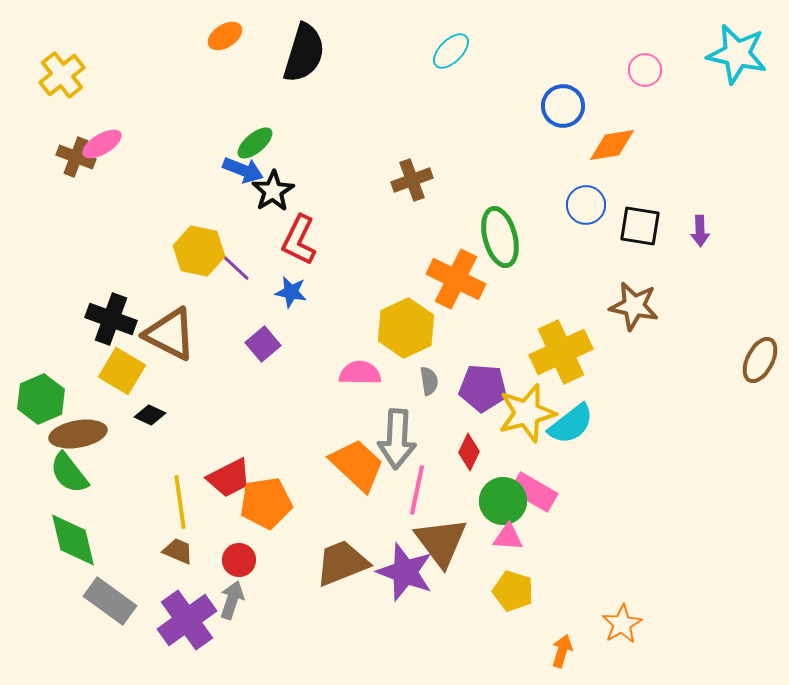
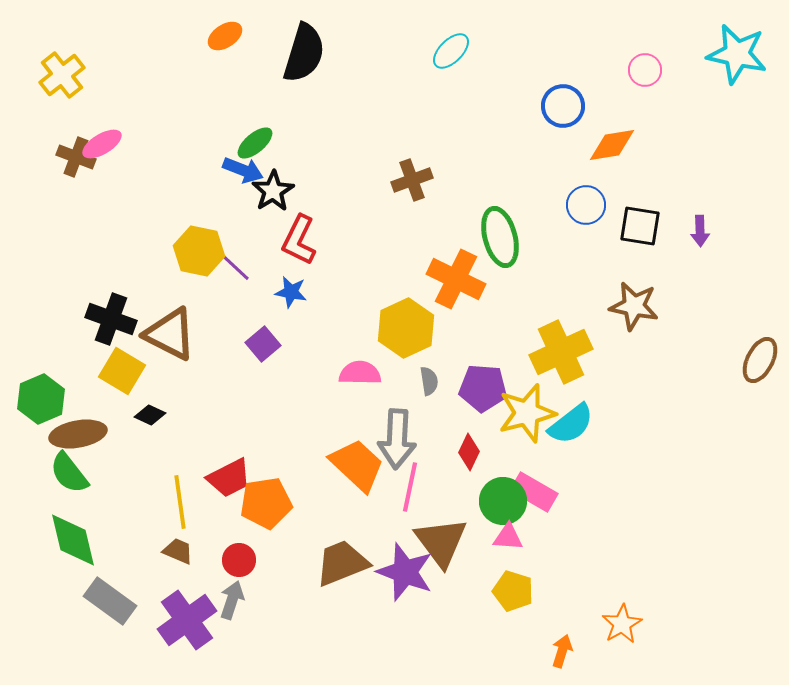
pink line at (417, 490): moved 7 px left, 3 px up
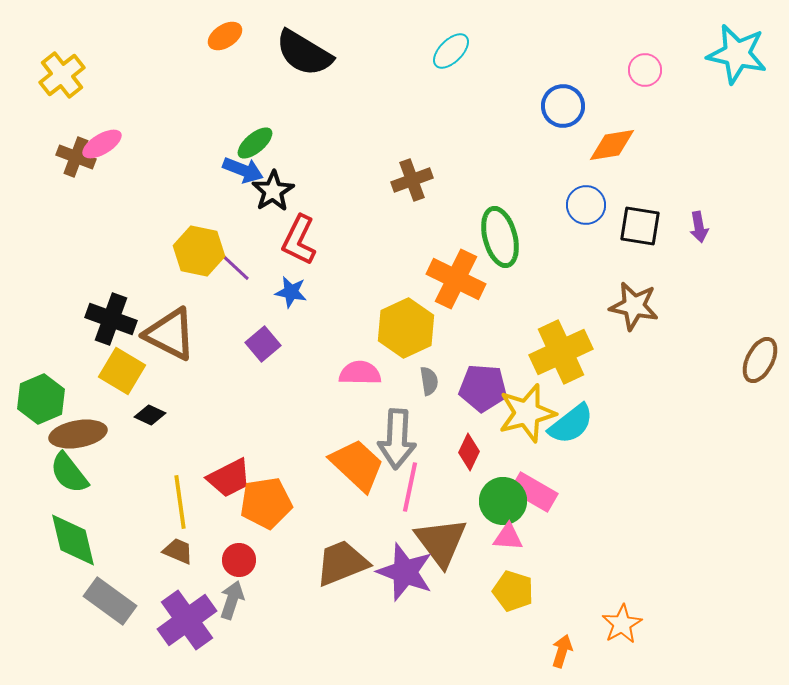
black semicircle at (304, 53): rotated 104 degrees clockwise
purple arrow at (700, 231): moved 1 px left, 4 px up; rotated 8 degrees counterclockwise
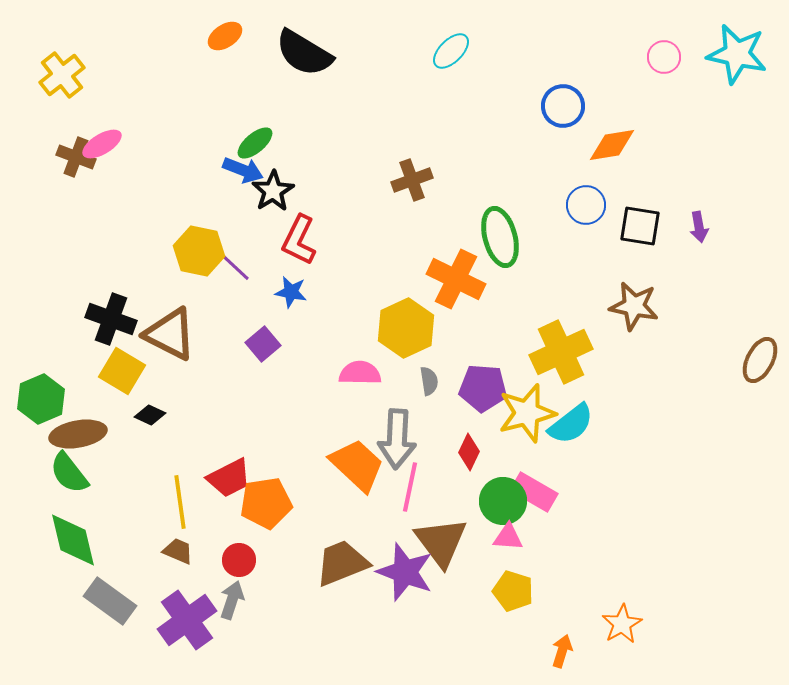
pink circle at (645, 70): moved 19 px right, 13 px up
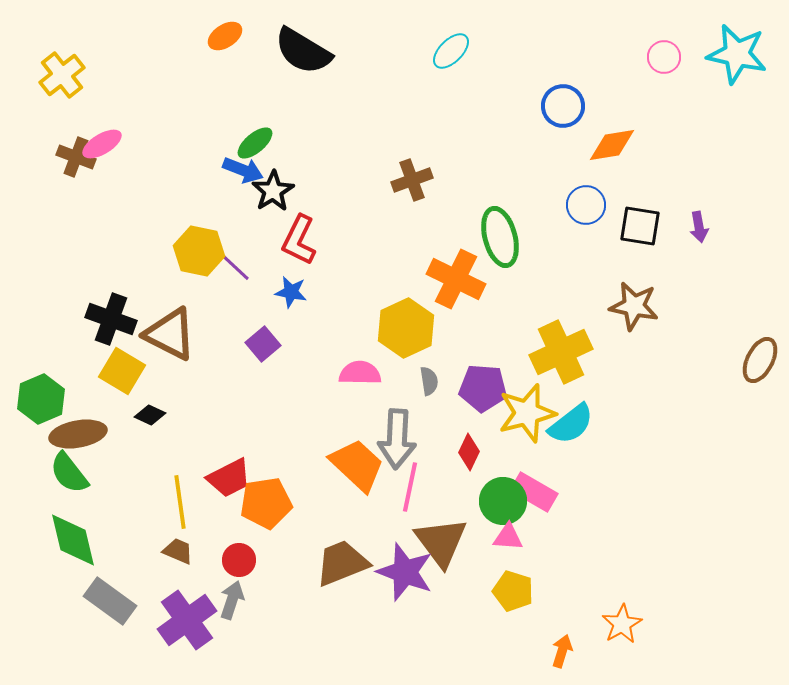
black semicircle at (304, 53): moved 1 px left, 2 px up
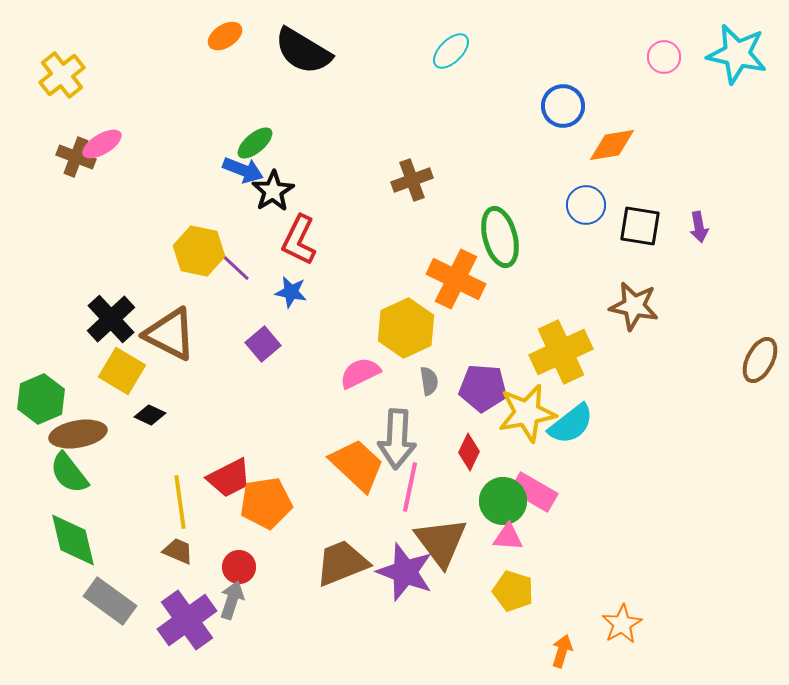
black cross at (111, 319): rotated 27 degrees clockwise
pink semicircle at (360, 373): rotated 27 degrees counterclockwise
yellow star at (527, 413): rotated 4 degrees clockwise
red circle at (239, 560): moved 7 px down
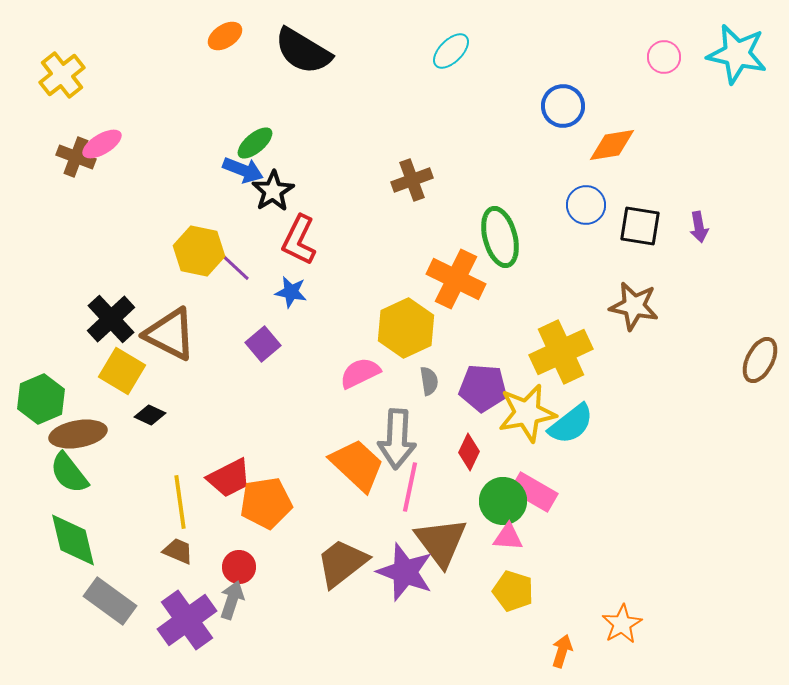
brown trapezoid at (342, 563): rotated 16 degrees counterclockwise
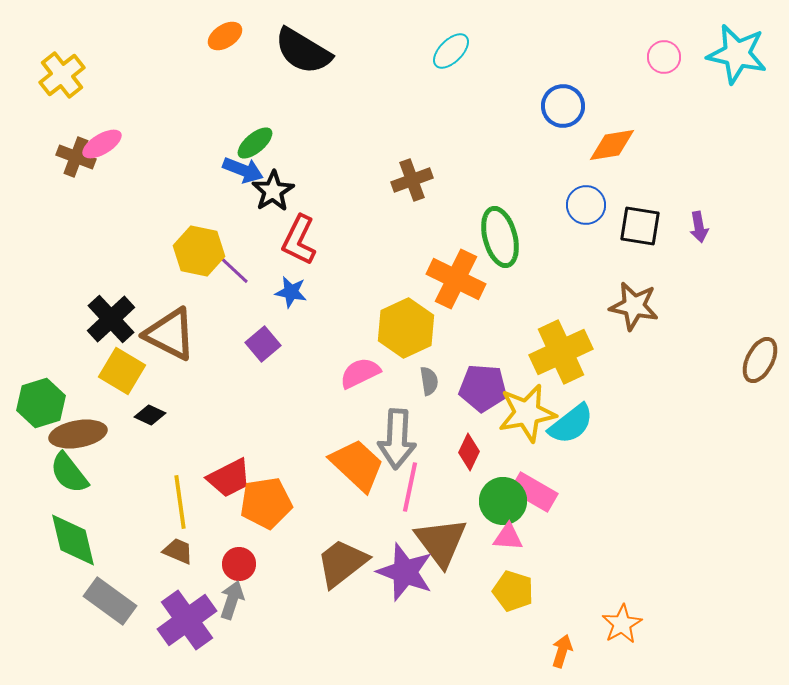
purple line at (235, 267): moved 1 px left, 3 px down
green hexagon at (41, 399): moved 4 px down; rotated 6 degrees clockwise
red circle at (239, 567): moved 3 px up
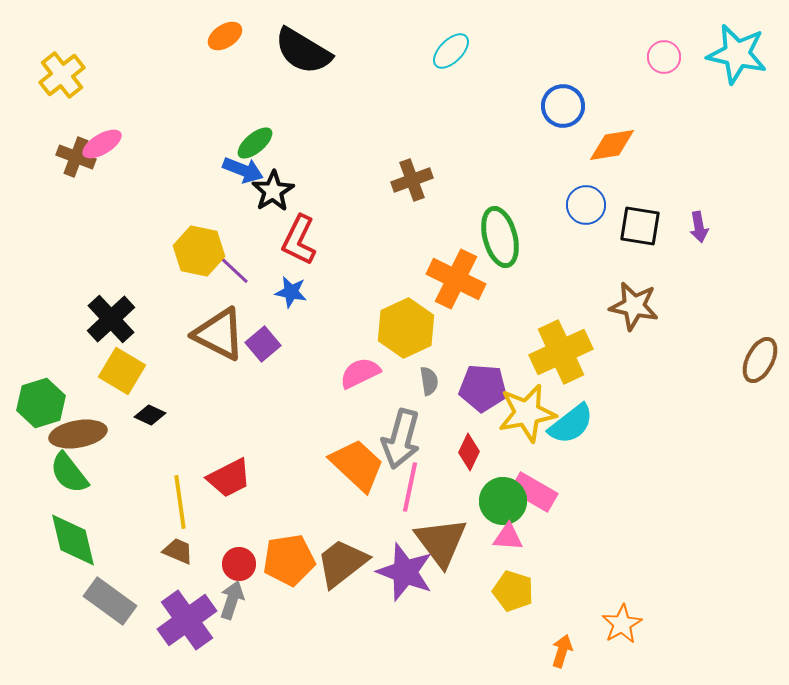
brown triangle at (170, 334): moved 49 px right
gray arrow at (397, 439): moved 4 px right; rotated 12 degrees clockwise
orange pentagon at (266, 503): moved 23 px right, 57 px down
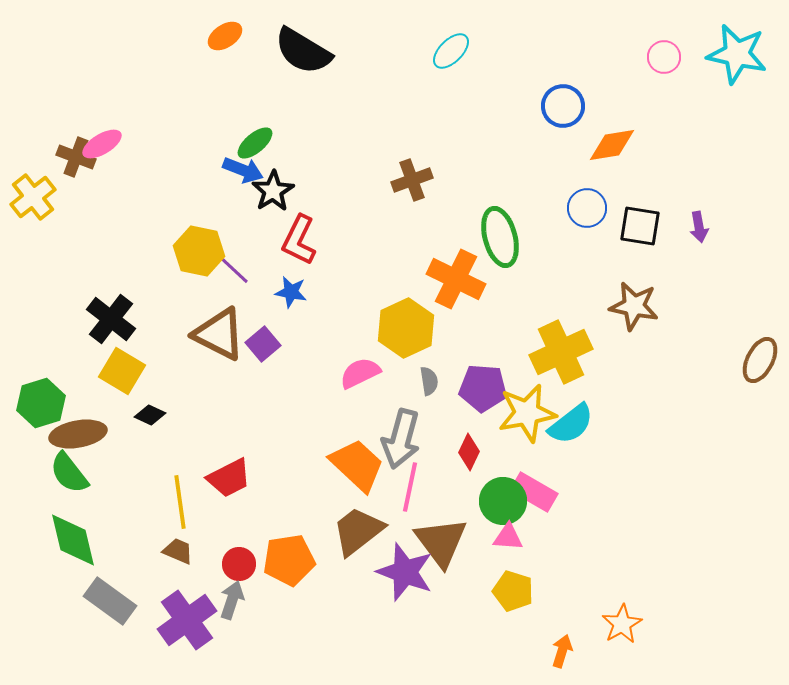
yellow cross at (62, 75): moved 29 px left, 122 px down
blue circle at (586, 205): moved 1 px right, 3 px down
black cross at (111, 319): rotated 9 degrees counterclockwise
brown trapezoid at (342, 563): moved 16 px right, 32 px up
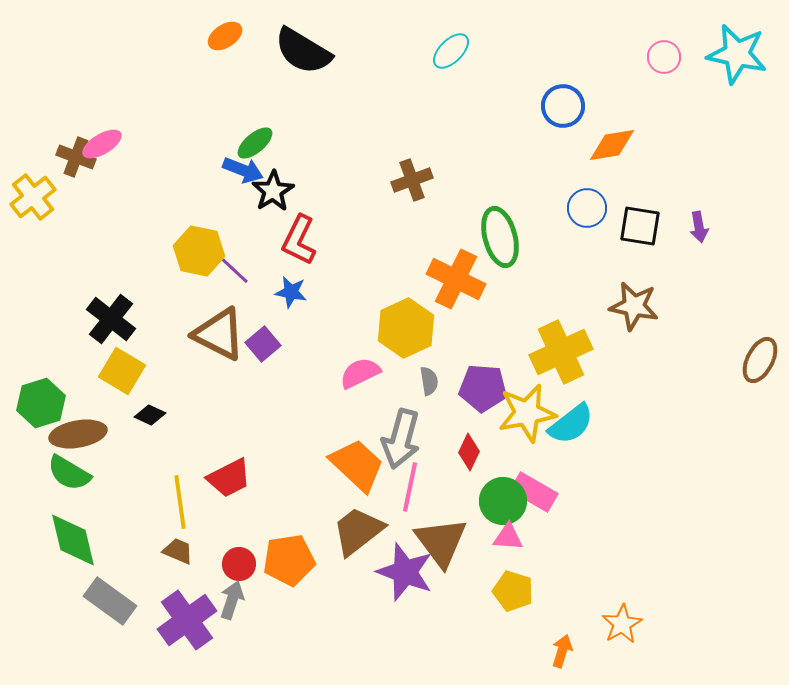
green semicircle at (69, 473): rotated 21 degrees counterclockwise
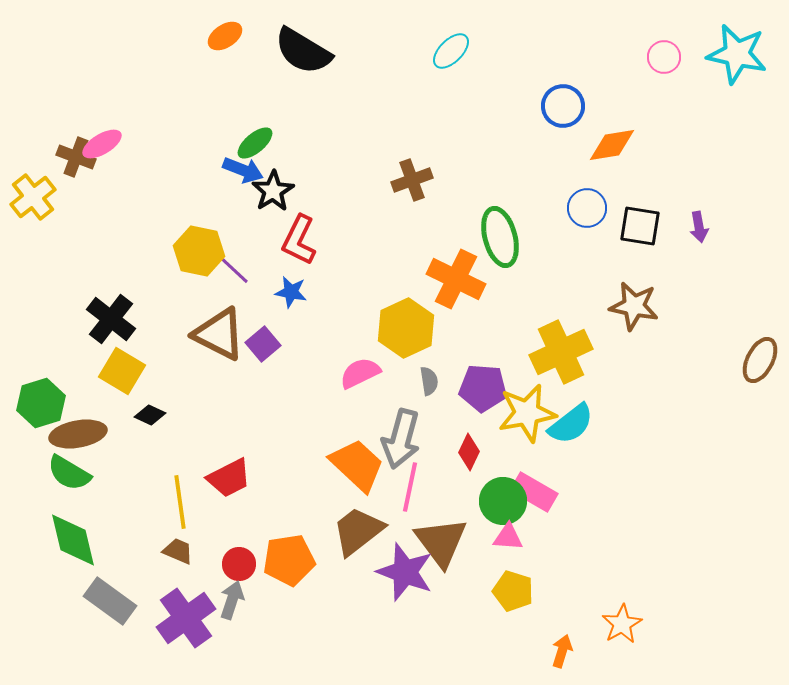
purple cross at (187, 620): moved 1 px left, 2 px up
